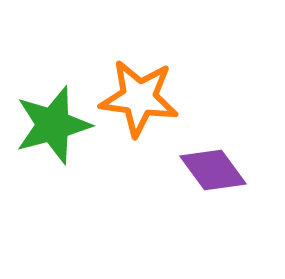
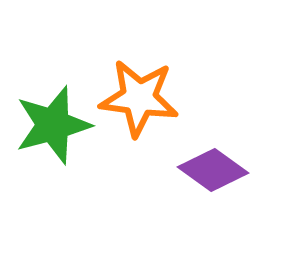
purple diamond: rotated 18 degrees counterclockwise
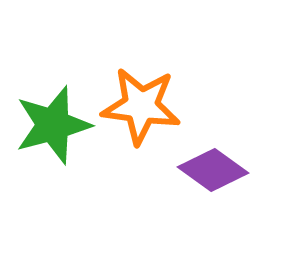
orange star: moved 2 px right, 8 px down
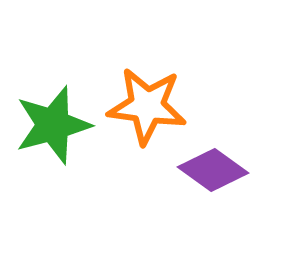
orange star: moved 6 px right
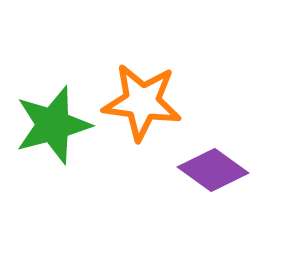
orange star: moved 5 px left, 4 px up
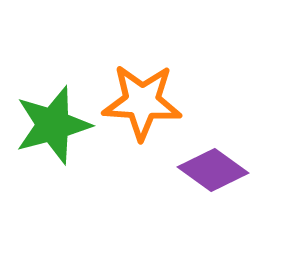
orange star: rotated 4 degrees counterclockwise
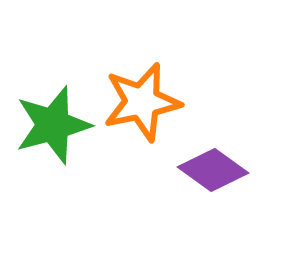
orange star: rotated 16 degrees counterclockwise
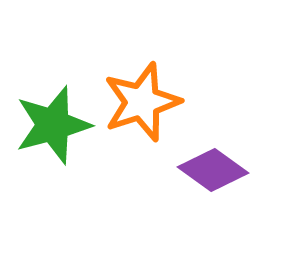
orange star: rotated 6 degrees counterclockwise
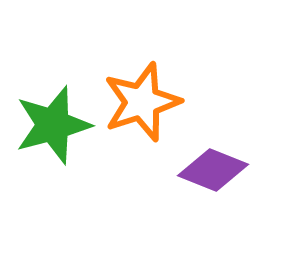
purple diamond: rotated 14 degrees counterclockwise
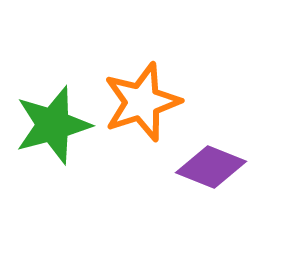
purple diamond: moved 2 px left, 3 px up
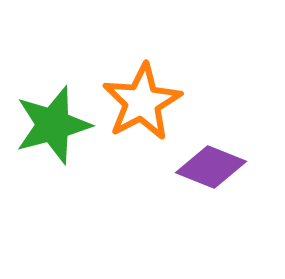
orange star: rotated 10 degrees counterclockwise
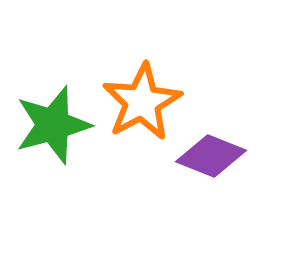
purple diamond: moved 11 px up
